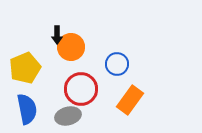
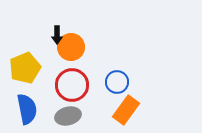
blue circle: moved 18 px down
red circle: moved 9 px left, 4 px up
orange rectangle: moved 4 px left, 10 px down
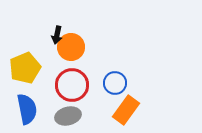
black arrow: rotated 12 degrees clockwise
blue circle: moved 2 px left, 1 px down
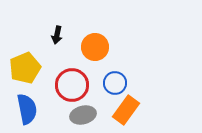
orange circle: moved 24 px right
gray ellipse: moved 15 px right, 1 px up
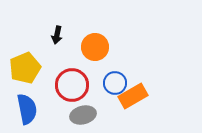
orange rectangle: moved 7 px right, 14 px up; rotated 24 degrees clockwise
